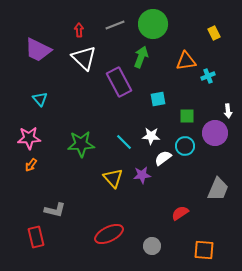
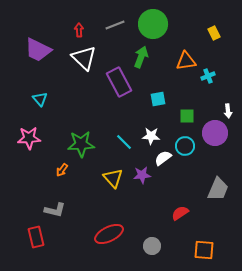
orange arrow: moved 31 px right, 5 px down
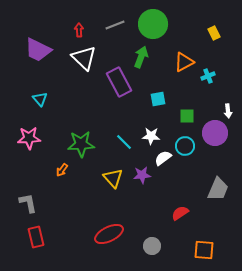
orange triangle: moved 2 px left, 1 px down; rotated 20 degrees counterclockwise
gray L-shape: moved 27 px left, 7 px up; rotated 115 degrees counterclockwise
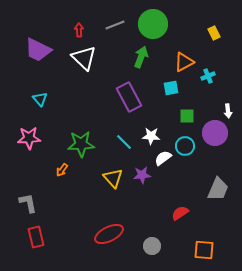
purple rectangle: moved 10 px right, 15 px down
cyan square: moved 13 px right, 11 px up
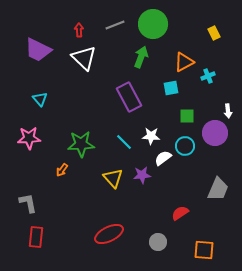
red rectangle: rotated 20 degrees clockwise
gray circle: moved 6 px right, 4 px up
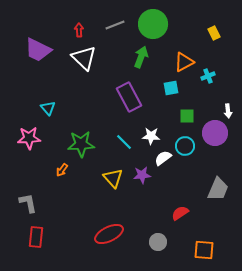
cyan triangle: moved 8 px right, 9 px down
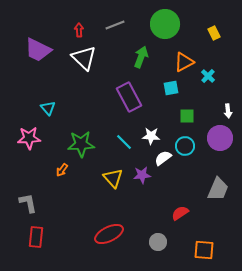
green circle: moved 12 px right
cyan cross: rotated 24 degrees counterclockwise
purple circle: moved 5 px right, 5 px down
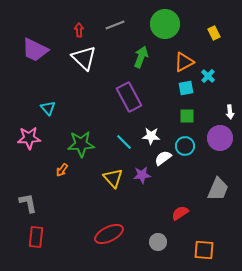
purple trapezoid: moved 3 px left
cyan square: moved 15 px right
white arrow: moved 2 px right, 1 px down
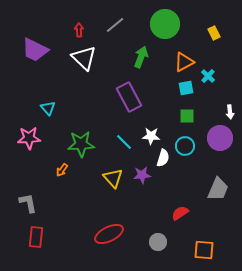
gray line: rotated 18 degrees counterclockwise
white semicircle: rotated 144 degrees clockwise
